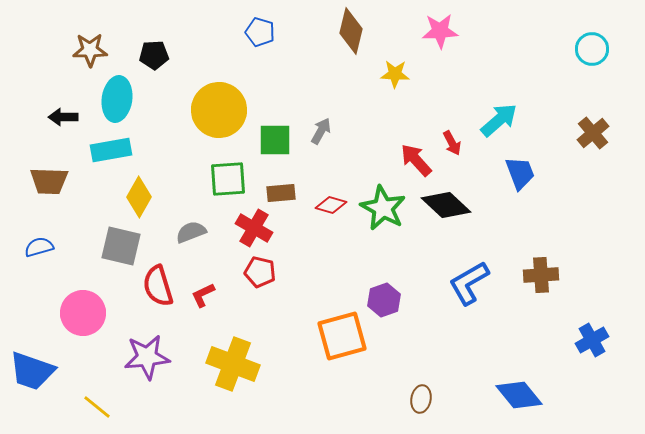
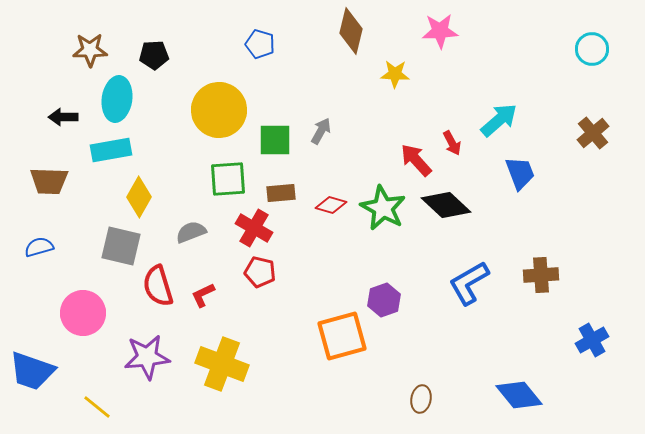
blue pentagon at (260, 32): moved 12 px down
yellow cross at (233, 364): moved 11 px left
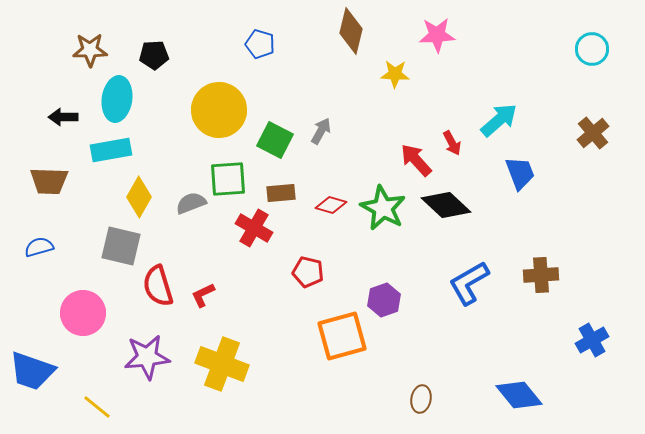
pink star at (440, 31): moved 3 px left, 4 px down
green square at (275, 140): rotated 27 degrees clockwise
gray semicircle at (191, 232): moved 29 px up
red pentagon at (260, 272): moved 48 px right
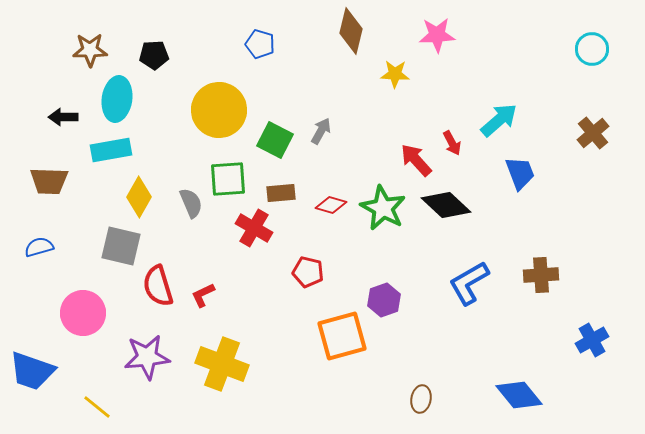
gray semicircle at (191, 203): rotated 88 degrees clockwise
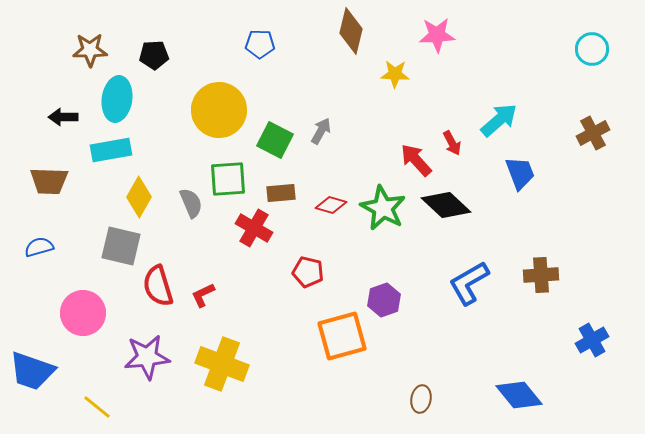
blue pentagon at (260, 44): rotated 16 degrees counterclockwise
brown cross at (593, 133): rotated 12 degrees clockwise
